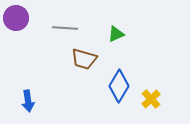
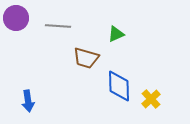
gray line: moved 7 px left, 2 px up
brown trapezoid: moved 2 px right, 1 px up
blue diamond: rotated 32 degrees counterclockwise
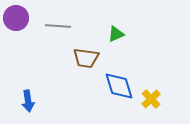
brown trapezoid: rotated 8 degrees counterclockwise
blue diamond: rotated 16 degrees counterclockwise
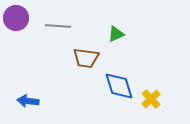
blue arrow: rotated 105 degrees clockwise
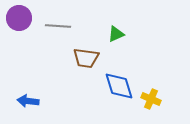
purple circle: moved 3 px right
yellow cross: rotated 24 degrees counterclockwise
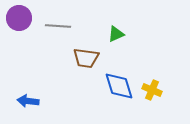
yellow cross: moved 1 px right, 9 px up
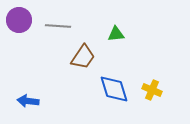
purple circle: moved 2 px down
green triangle: rotated 18 degrees clockwise
brown trapezoid: moved 3 px left, 1 px up; rotated 64 degrees counterclockwise
blue diamond: moved 5 px left, 3 px down
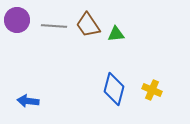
purple circle: moved 2 px left
gray line: moved 4 px left
brown trapezoid: moved 5 px right, 32 px up; rotated 112 degrees clockwise
blue diamond: rotated 32 degrees clockwise
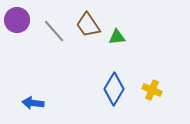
gray line: moved 5 px down; rotated 45 degrees clockwise
green triangle: moved 1 px right, 3 px down
blue diamond: rotated 16 degrees clockwise
blue arrow: moved 5 px right, 2 px down
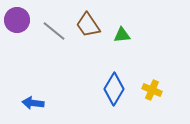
gray line: rotated 10 degrees counterclockwise
green triangle: moved 5 px right, 2 px up
